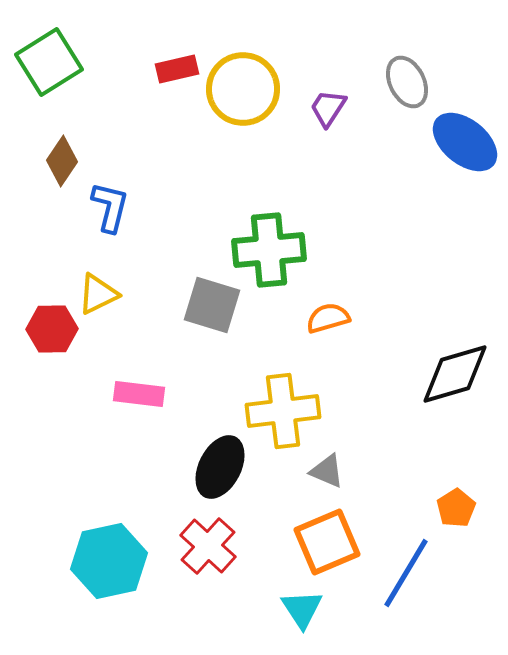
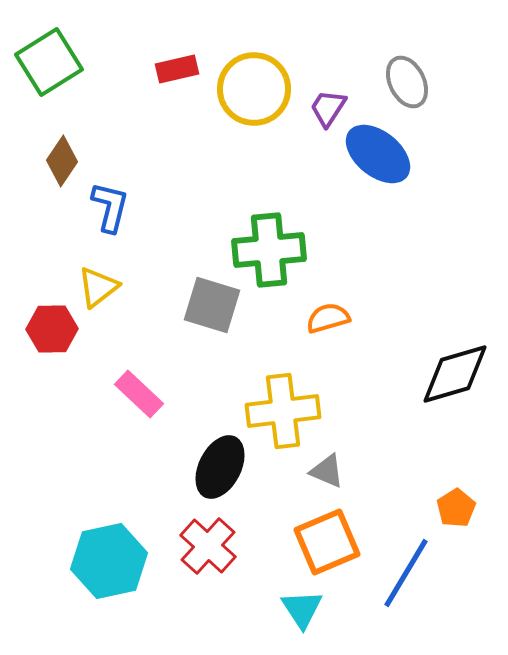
yellow circle: moved 11 px right
blue ellipse: moved 87 px left, 12 px down
yellow triangle: moved 7 px up; rotated 12 degrees counterclockwise
pink rectangle: rotated 36 degrees clockwise
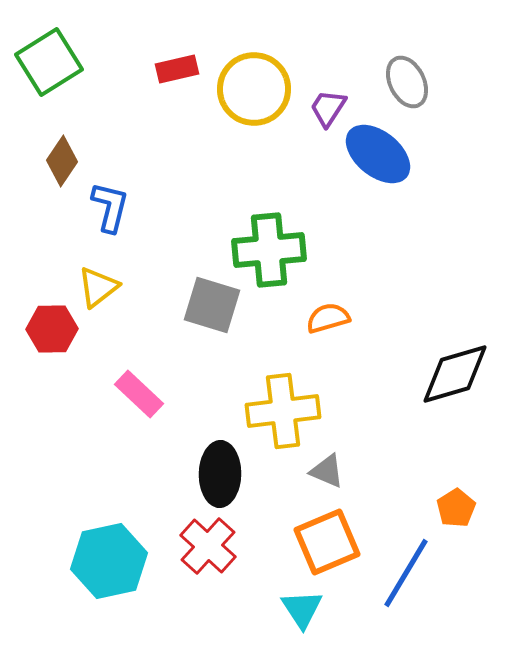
black ellipse: moved 7 px down; rotated 26 degrees counterclockwise
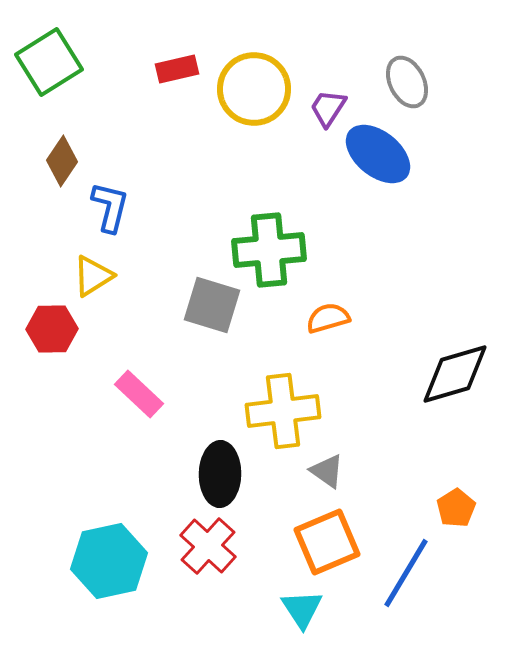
yellow triangle: moved 5 px left, 11 px up; rotated 6 degrees clockwise
gray triangle: rotated 12 degrees clockwise
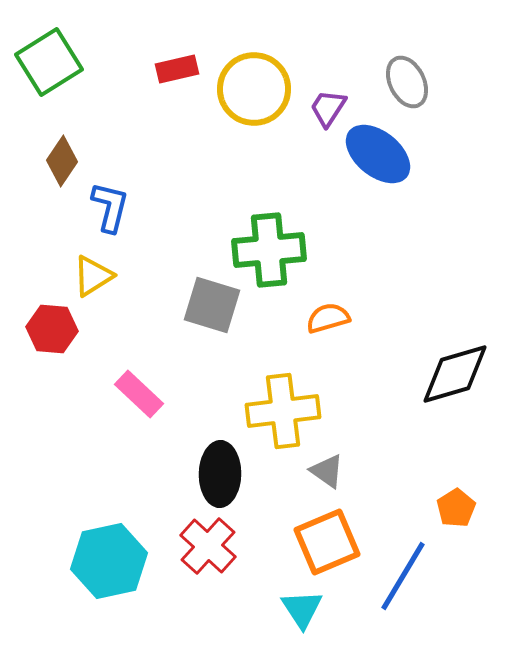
red hexagon: rotated 6 degrees clockwise
blue line: moved 3 px left, 3 px down
